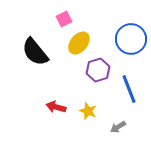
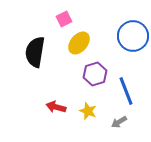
blue circle: moved 2 px right, 3 px up
black semicircle: rotated 48 degrees clockwise
purple hexagon: moved 3 px left, 4 px down
blue line: moved 3 px left, 2 px down
gray arrow: moved 1 px right, 5 px up
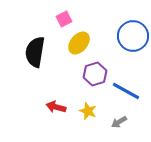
blue line: rotated 40 degrees counterclockwise
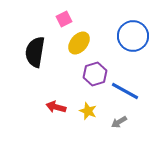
blue line: moved 1 px left
